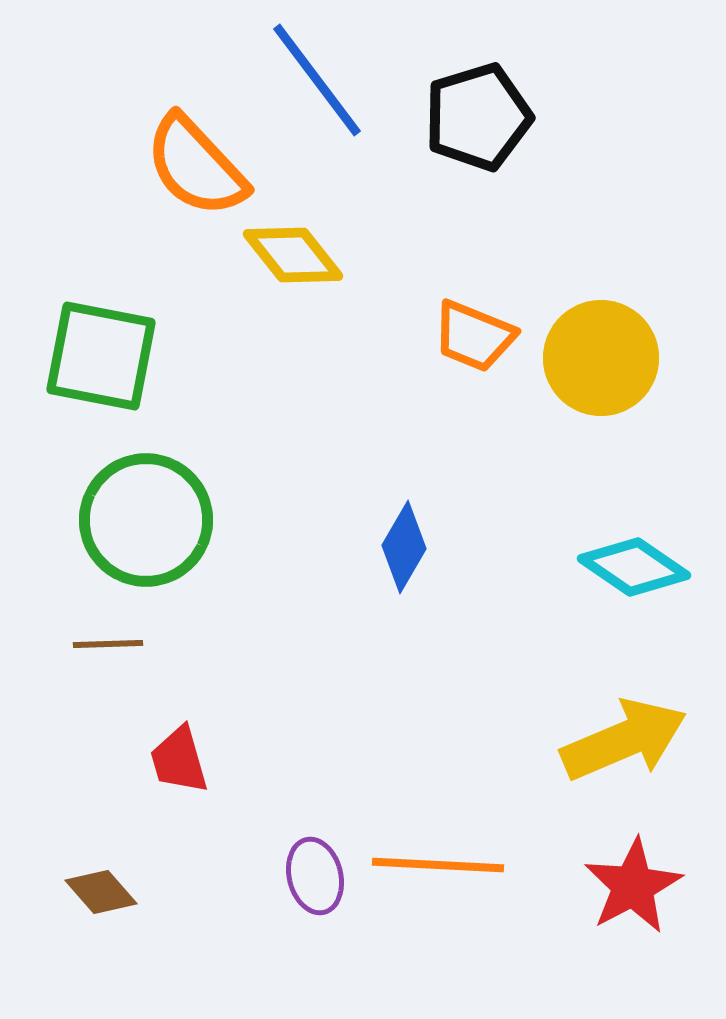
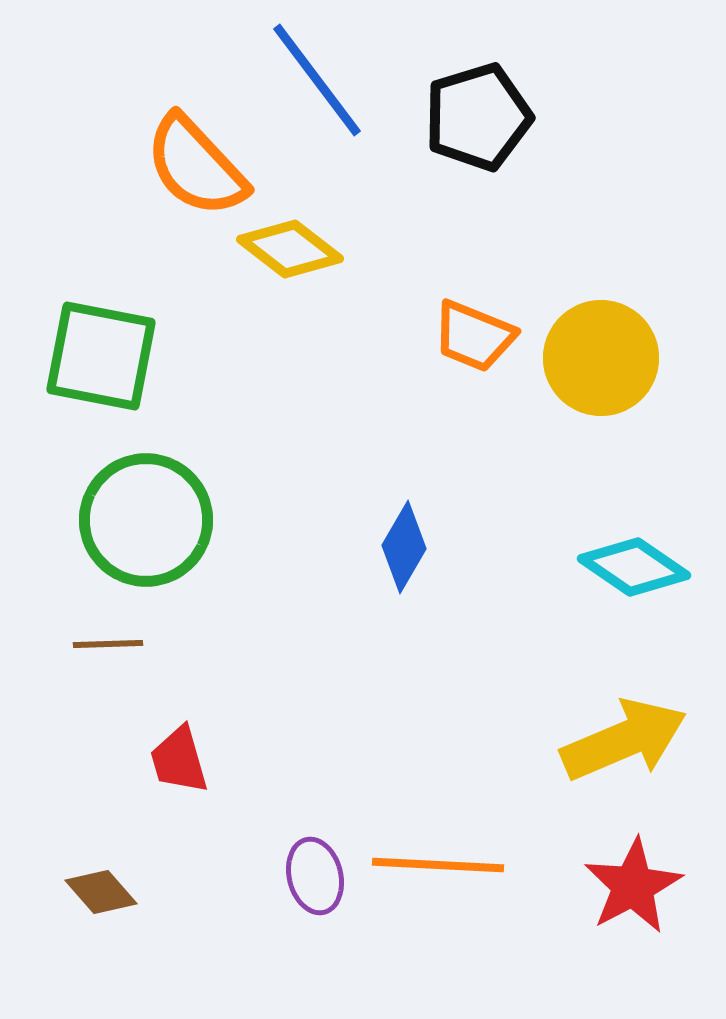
yellow diamond: moved 3 px left, 6 px up; rotated 14 degrees counterclockwise
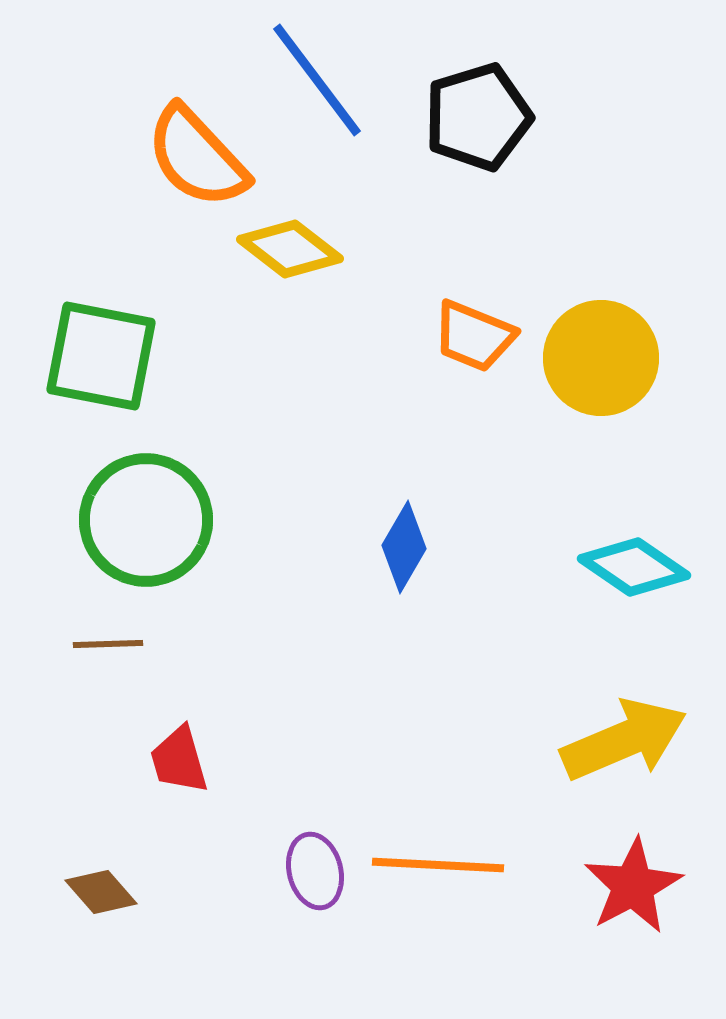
orange semicircle: moved 1 px right, 9 px up
purple ellipse: moved 5 px up
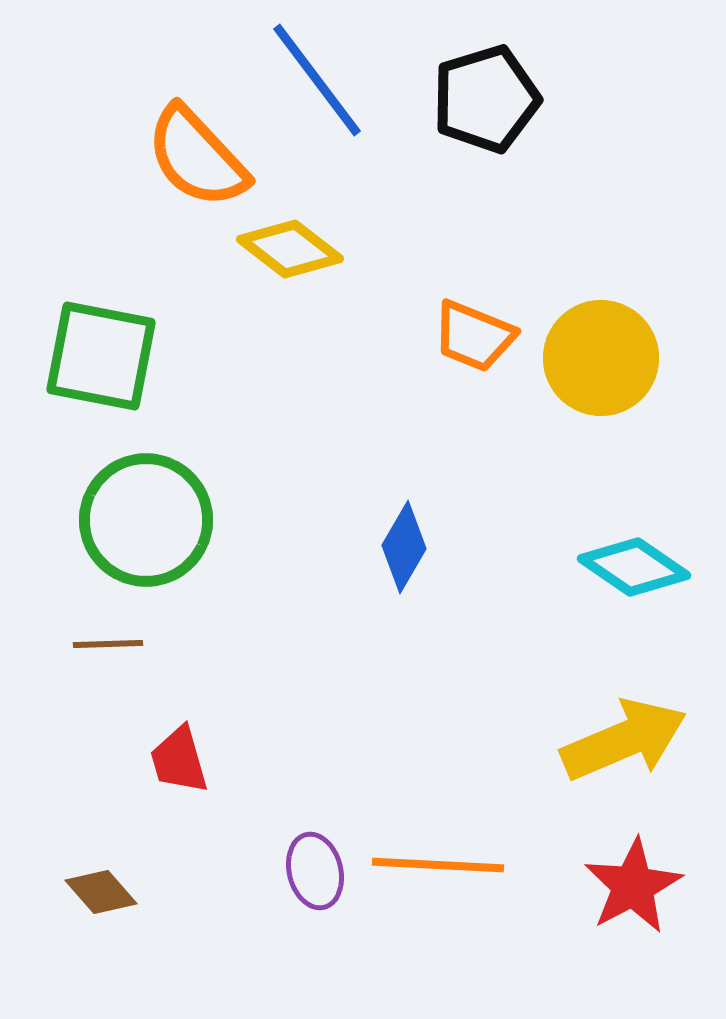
black pentagon: moved 8 px right, 18 px up
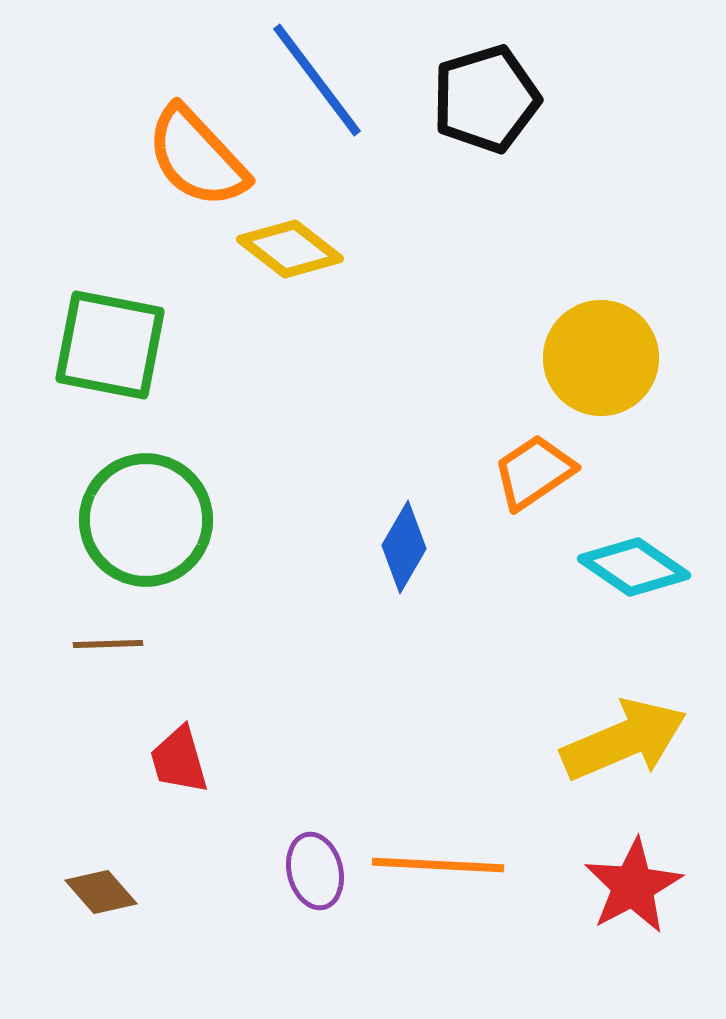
orange trapezoid: moved 60 px right, 136 px down; rotated 124 degrees clockwise
green square: moved 9 px right, 11 px up
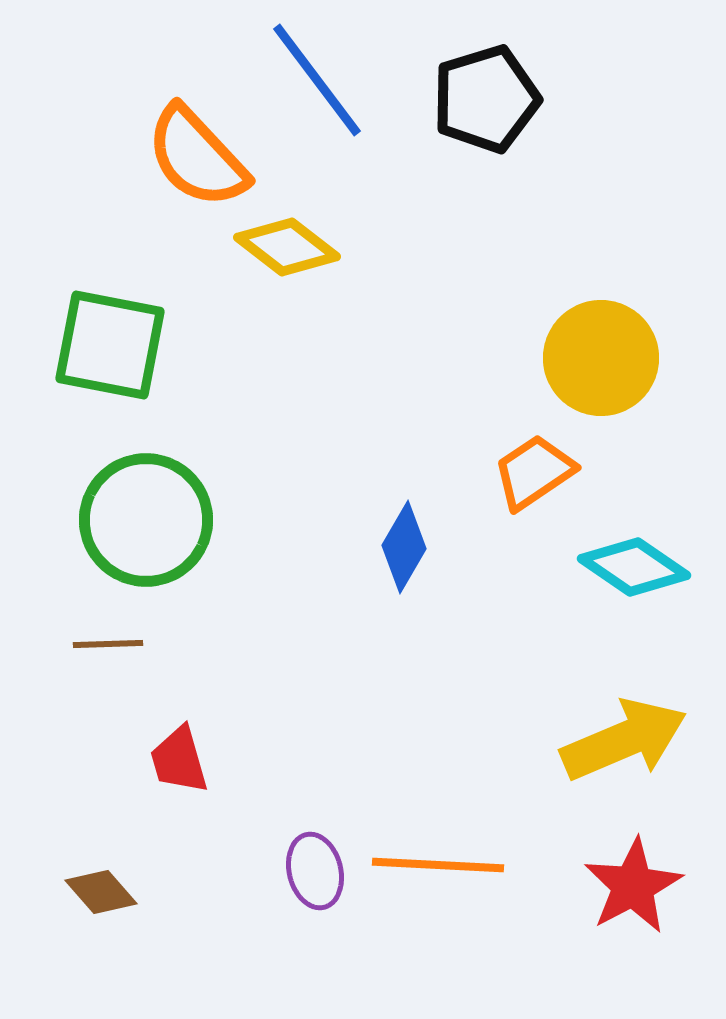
yellow diamond: moved 3 px left, 2 px up
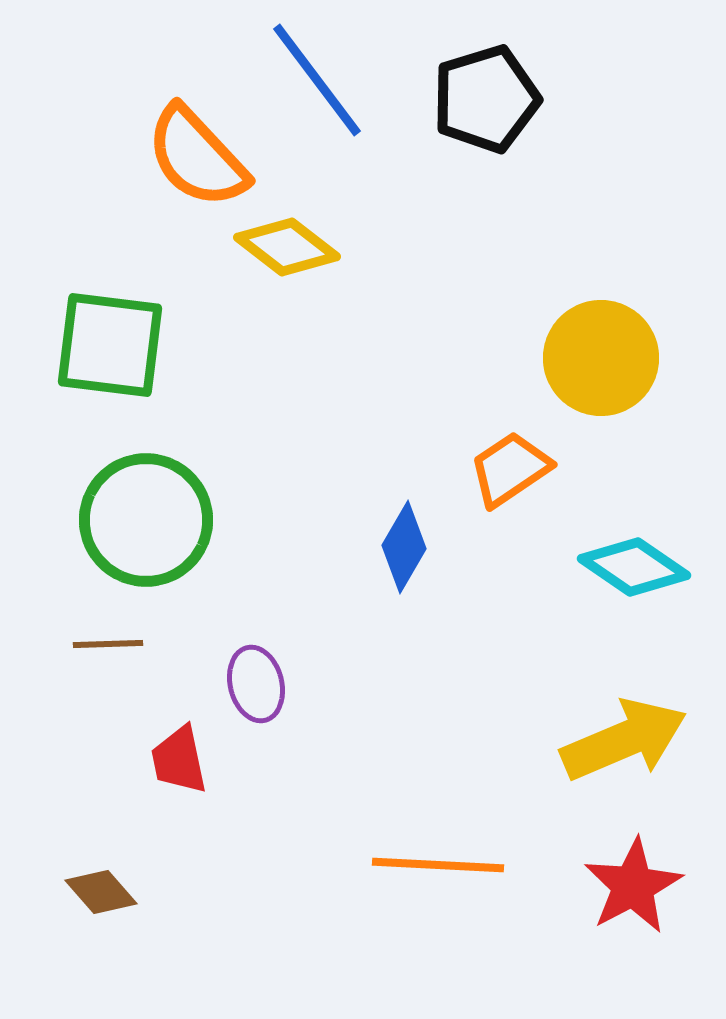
green square: rotated 4 degrees counterclockwise
orange trapezoid: moved 24 px left, 3 px up
red trapezoid: rotated 4 degrees clockwise
purple ellipse: moved 59 px left, 187 px up
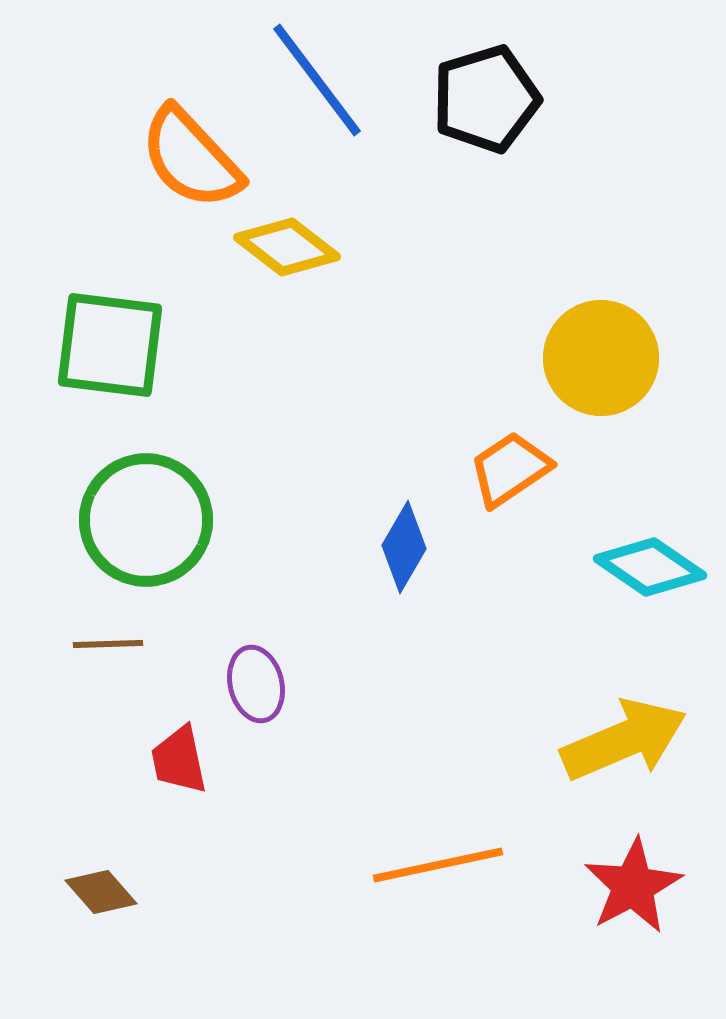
orange semicircle: moved 6 px left, 1 px down
cyan diamond: moved 16 px right
orange line: rotated 15 degrees counterclockwise
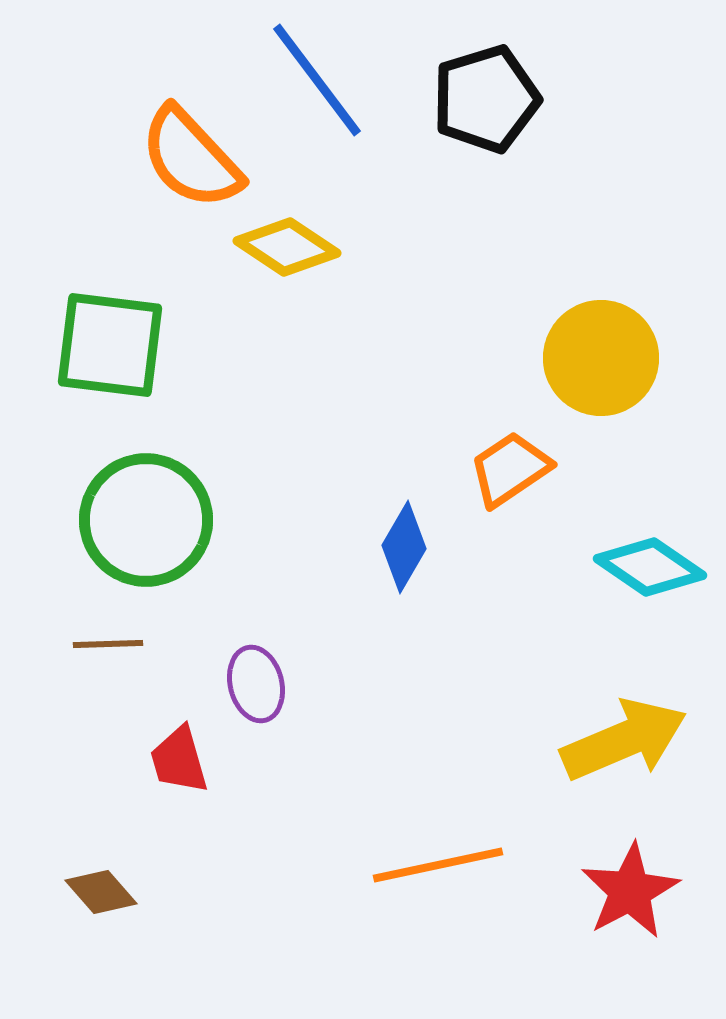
yellow diamond: rotated 4 degrees counterclockwise
red trapezoid: rotated 4 degrees counterclockwise
red star: moved 3 px left, 5 px down
